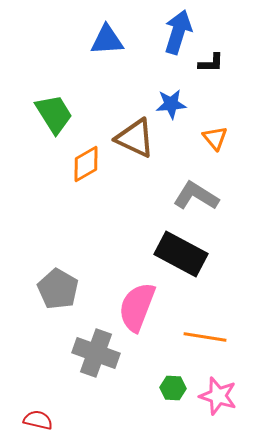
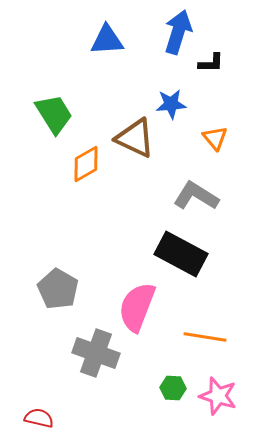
red semicircle: moved 1 px right, 2 px up
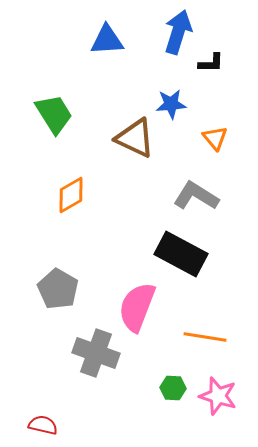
orange diamond: moved 15 px left, 31 px down
red semicircle: moved 4 px right, 7 px down
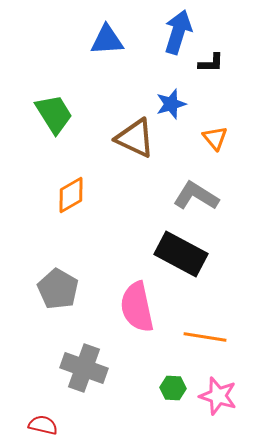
blue star: rotated 12 degrees counterclockwise
pink semicircle: rotated 33 degrees counterclockwise
gray cross: moved 12 px left, 15 px down
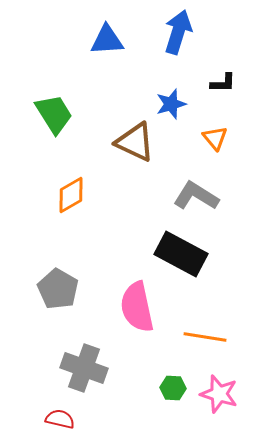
black L-shape: moved 12 px right, 20 px down
brown triangle: moved 4 px down
pink star: moved 1 px right, 2 px up
red semicircle: moved 17 px right, 6 px up
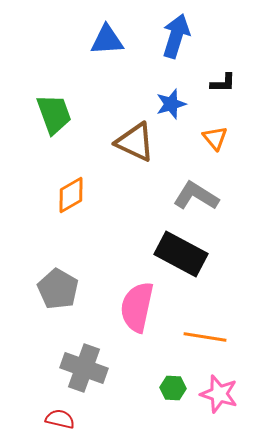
blue arrow: moved 2 px left, 4 px down
green trapezoid: rotated 12 degrees clockwise
pink semicircle: rotated 24 degrees clockwise
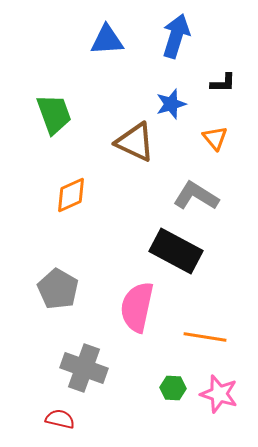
orange diamond: rotated 6 degrees clockwise
black rectangle: moved 5 px left, 3 px up
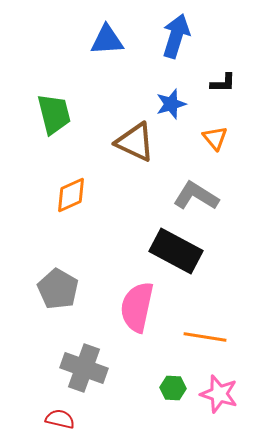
green trapezoid: rotated 6 degrees clockwise
